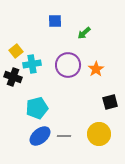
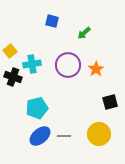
blue square: moved 3 px left; rotated 16 degrees clockwise
yellow square: moved 6 px left
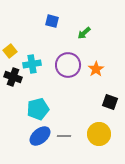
black square: rotated 35 degrees clockwise
cyan pentagon: moved 1 px right, 1 px down
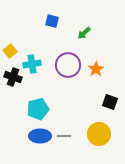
blue ellipse: rotated 40 degrees clockwise
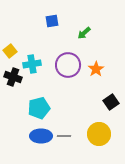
blue square: rotated 24 degrees counterclockwise
black square: moved 1 px right; rotated 35 degrees clockwise
cyan pentagon: moved 1 px right, 1 px up
blue ellipse: moved 1 px right
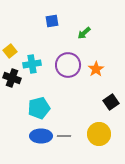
black cross: moved 1 px left, 1 px down
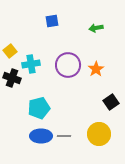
green arrow: moved 12 px right, 5 px up; rotated 32 degrees clockwise
cyan cross: moved 1 px left
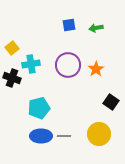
blue square: moved 17 px right, 4 px down
yellow square: moved 2 px right, 3 px up
black square: rotated 21 degrees counterclockwise
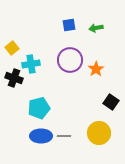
purple circle: moved 2 px right, 5 px up
black cross: moved 2 px right
yellow circle: moved 1 px up
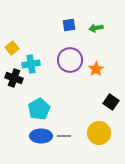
cyan pentagon: moved 1 px down; rotated 15 degrees counterclockwise
